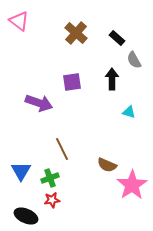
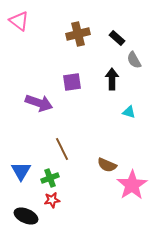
brown cross: moved 2 px right, 1 px down; rotated 35 degrees clockwise
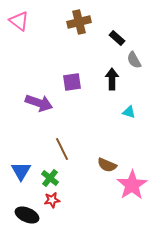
brown cross: moved 1 px right, 12 px up
green cross: rotated 30 degrees counterclockwise
black ellipse: moved 1 px right, 1 px up
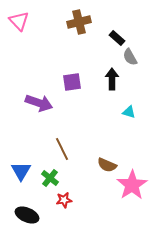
pink triangle: rotated 10 degrees clockwise
gray semicircle: moved 4 px left, 3 px up
red star: moved 12 px right
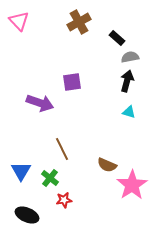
brown cross: rotated 15 degrees counterclockwise
gray semicircle: rotated 108 degrees clockwise
black arrow: moved 15 px right, 2 px down; rotated 15 degrees clockwise
purple arrow: moved 1 px right
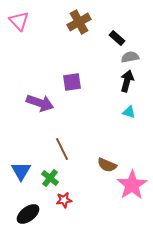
black ellipse: moved 1 px right, 1 px up; rotated 60 degrees counterclockwise
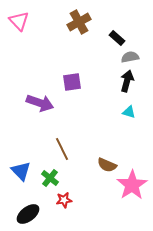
blue triangle: rotated 15 degrees counterclockwise
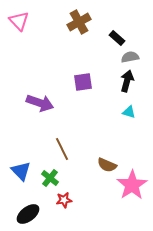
purple square: moved 11 px right
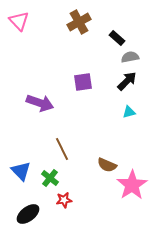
black arrow: rotated 30 degrees clockwise
cyan triangle: rotated 32 degrees counterclockwise
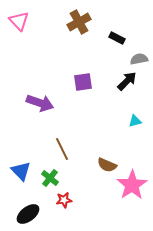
black rectangle: rotated 14 degrees counterclockwise
gray semicircle: moved 9 px right, 2 px down
cyan triangle: moved 6 px right, 9 px down
